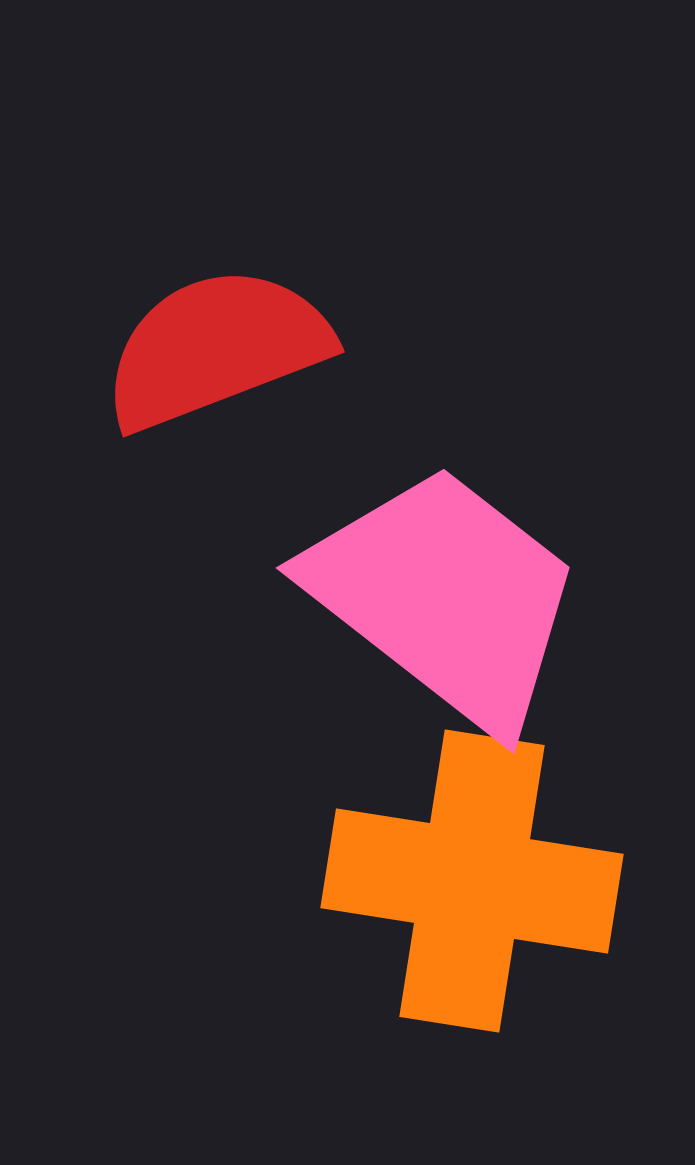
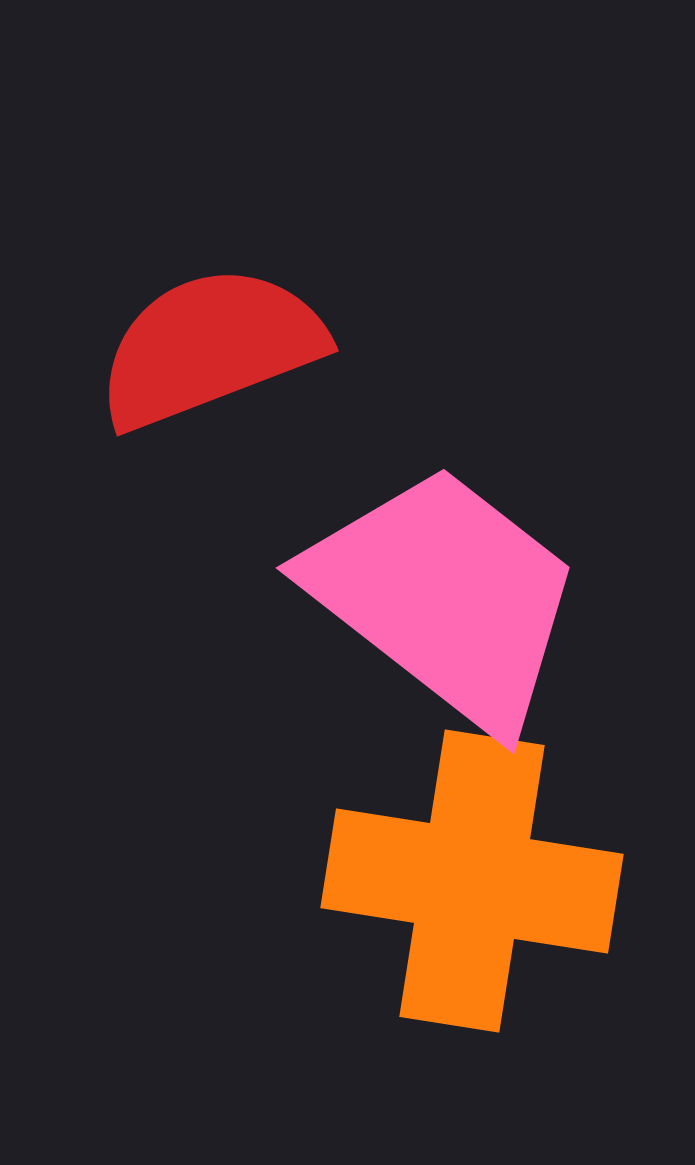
red semicircle: moved 6 px left, 1 px up
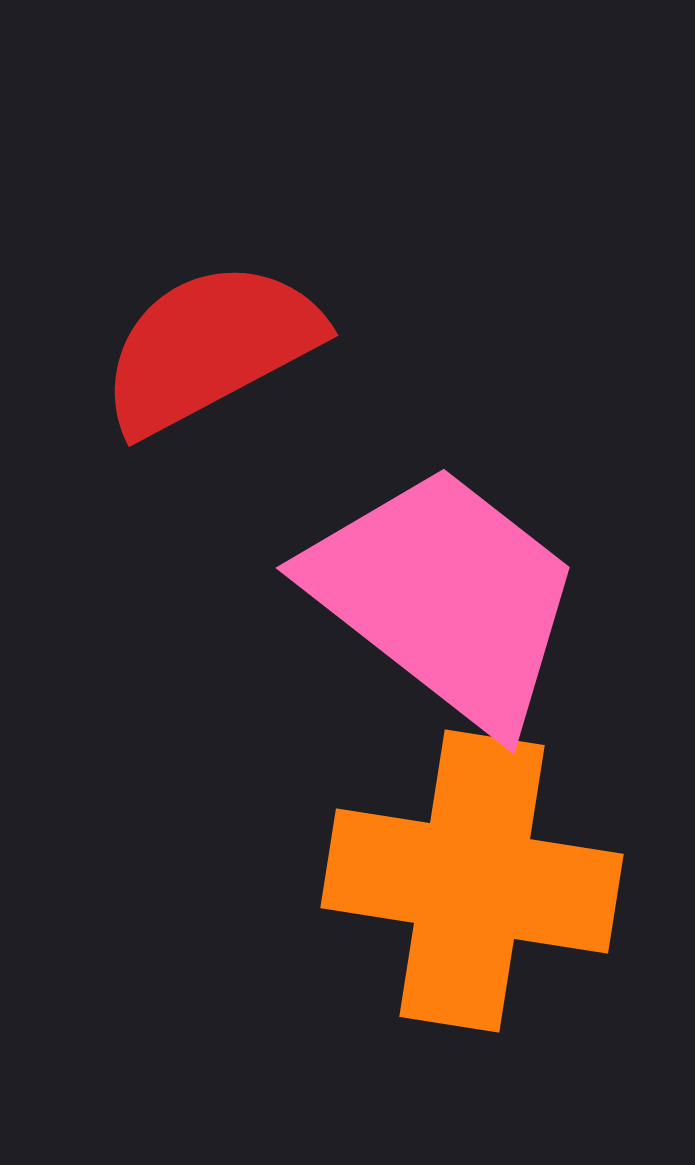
red semicircle: rotated 7 degrees counterclockwise
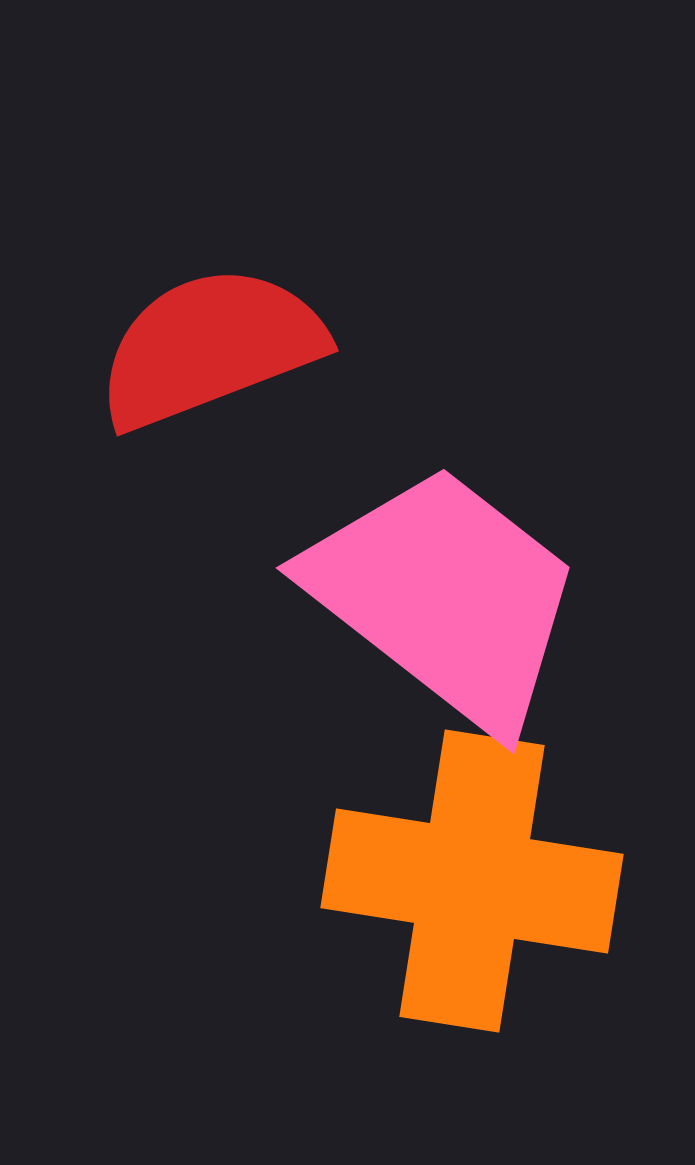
red semicircle: rotated 7 degrees clockwise
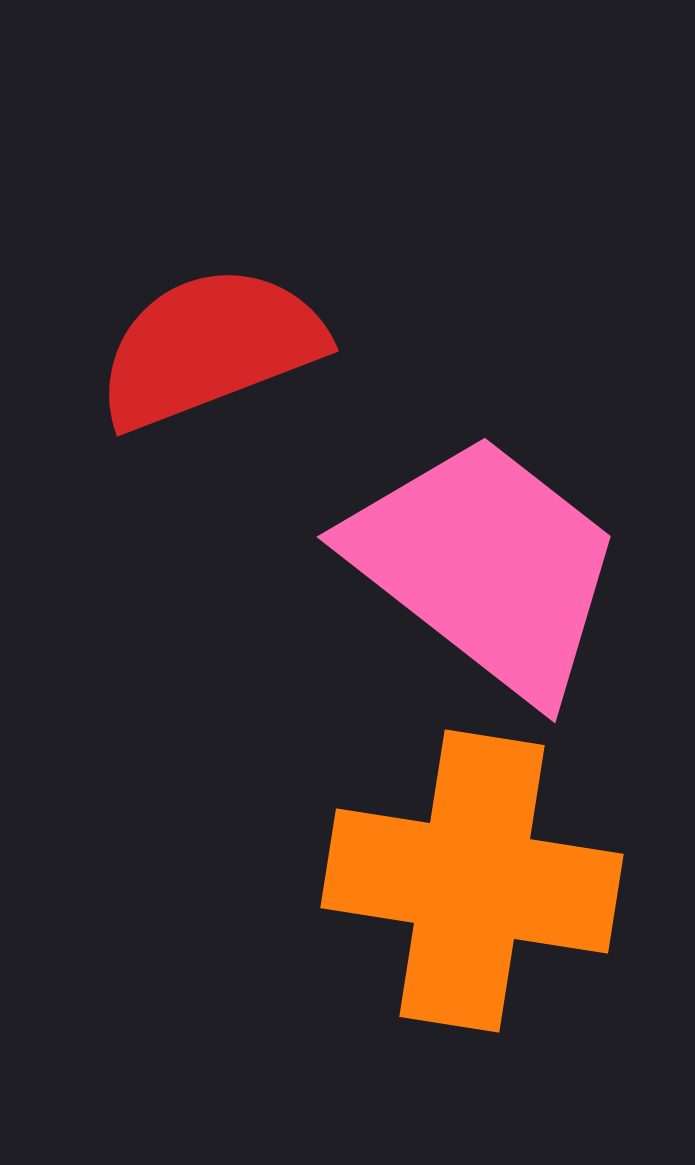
pink trapezoid: moved 41 px right, 31 px up
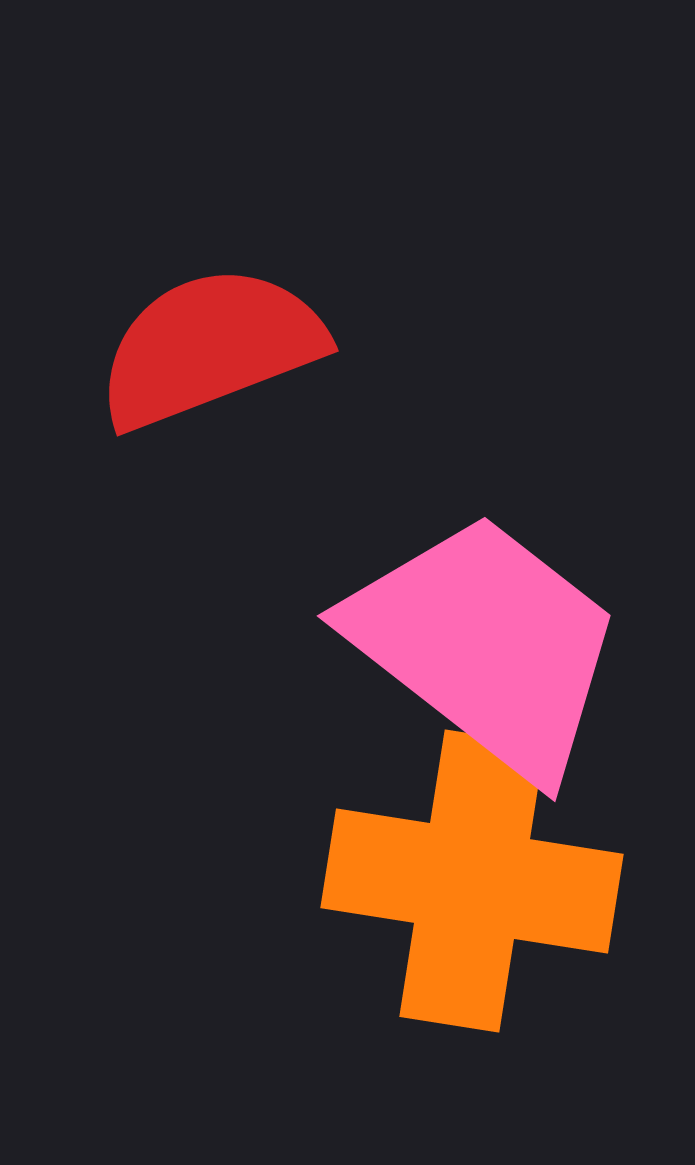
pink trapezoid: moved 79 px down
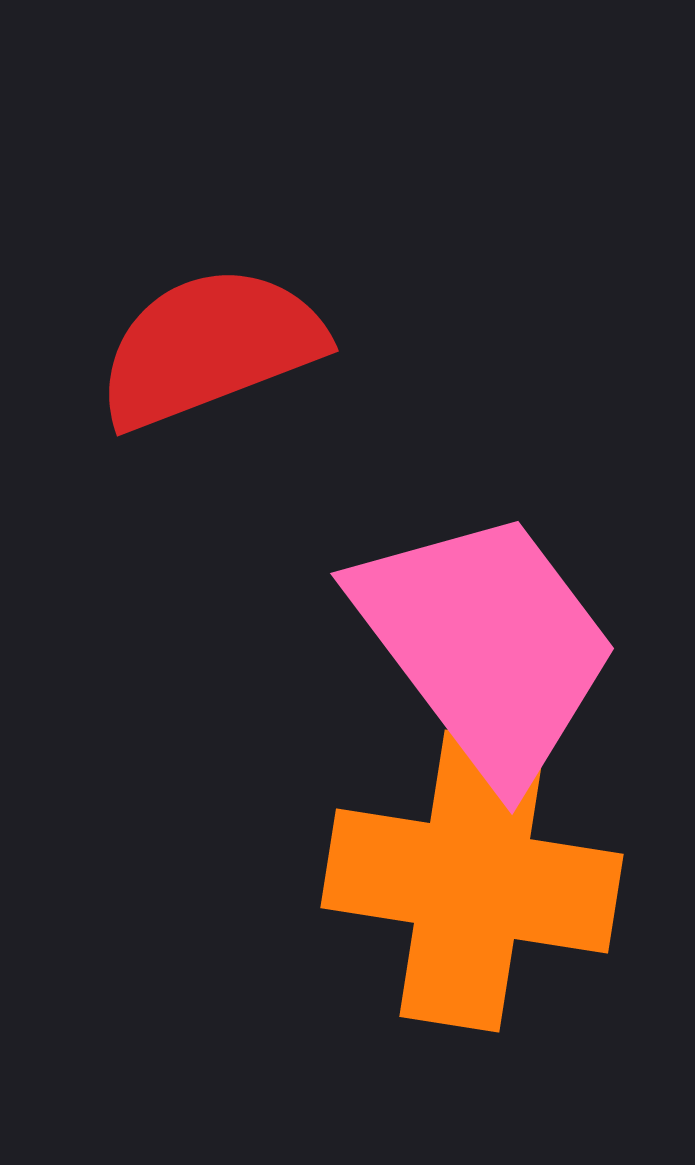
pink trapezoid: rotated 15 degrees clockwise
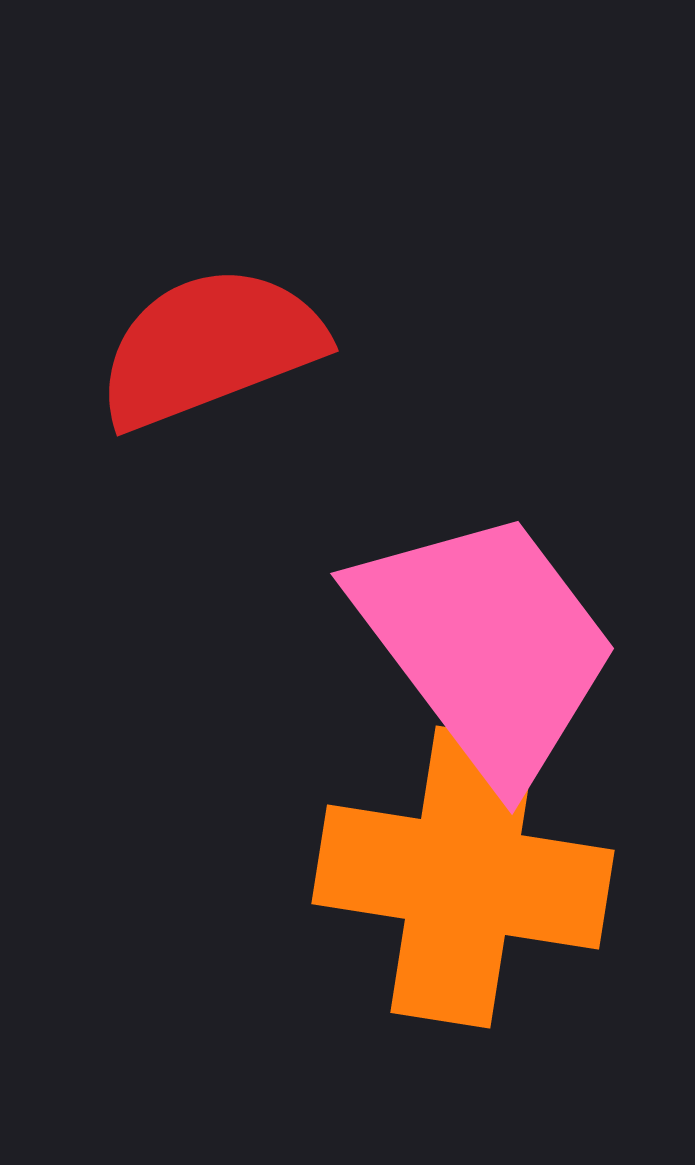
orange cross: moved 9 px left, 4 px up
